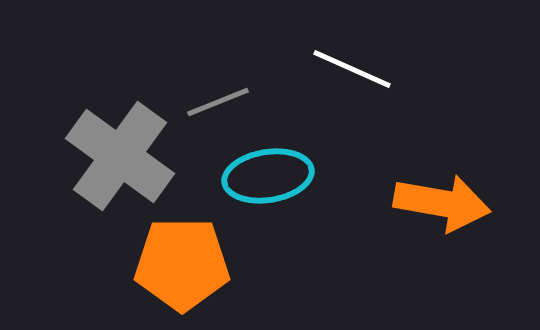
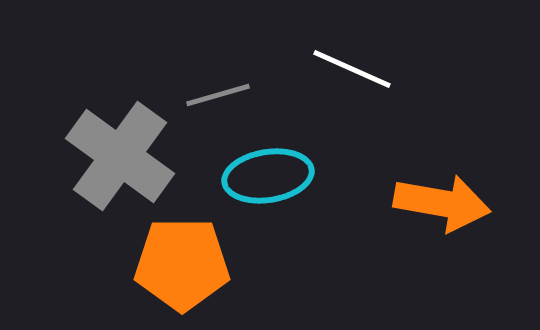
gray line: moved 7 px up; rotated 6 degrees clockwise
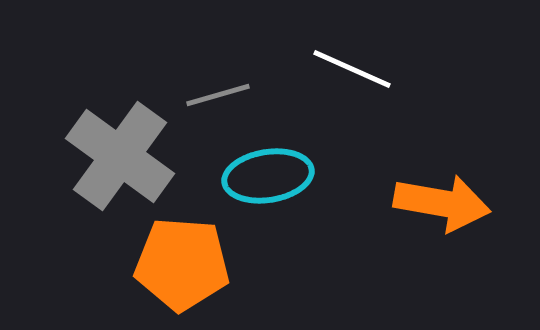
orange pentagon: rotated 4 degrees clockwise
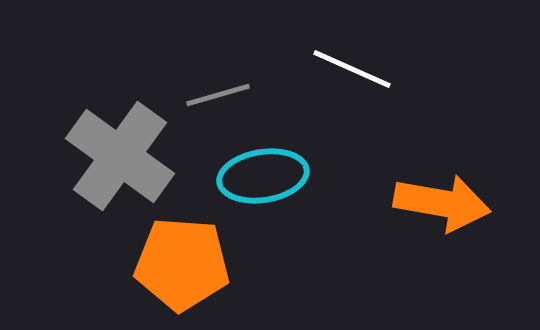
cyan ellipse: moved 5 px left
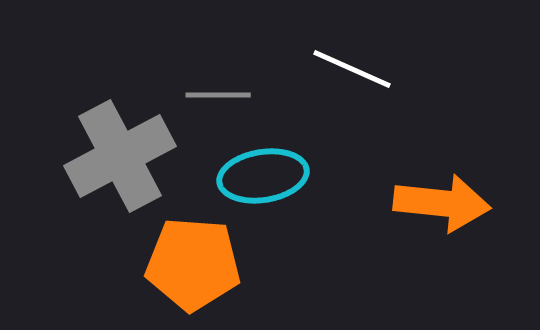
gray line: rotated 16 degrees clockwise
gray cross: rotated 26 degrees clockwise
orange arrow: rotated 4 degrees counterclockwise
orange pentagon: moved 11 px right
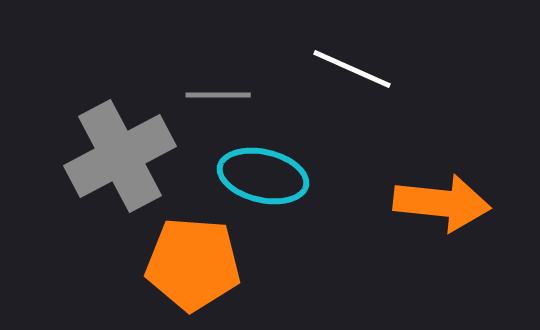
cyan ellipse: rotated 22 degrees clockwise
